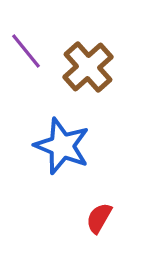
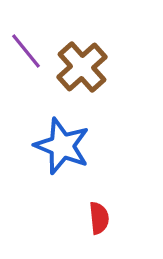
brown cross: moved 6 px left
red semicircle: rotated 144 degrees clockwise
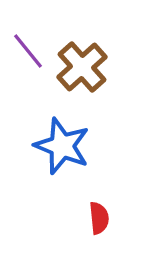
purple line: moved 2 px right
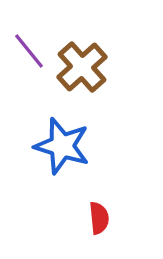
purple line: moved 1 px right
blue star: rotated 4 degrees counterclockwise
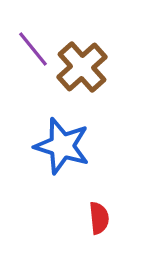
purple line: moved 4 px right, 2 px up
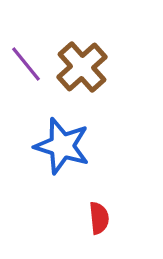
purple line: moved 7 px left, 15 px down
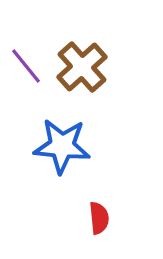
purple line: moved 2 px down
blue star: rotated 12 degrees counterclockwise
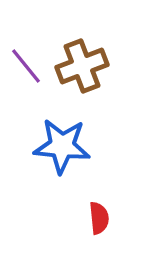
brown cross: moved 1 px up; rotated 21 degrees clockwise
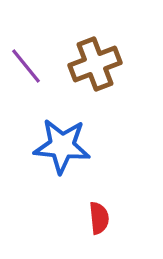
brown cross: moved 13 px right, 2 px up
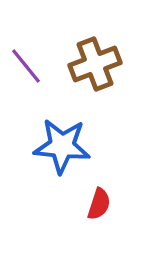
red semicircle: moved 14 px up; rotated 24 degrees clockwise
